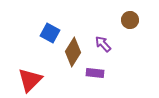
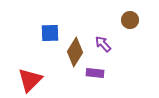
blue square: rotated 30 degrees counterclockwise
brown diamond: moved 2 px right
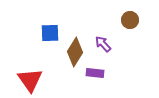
red triangle: rotated 20 degrees counterclockwise
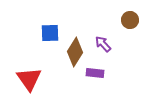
red triangle: moved 1 px left, 1 px up
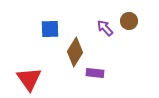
brown circle: moved 1 px left, 1 px down
blue square: moved 4 px up
purple arrow: moved 2 px right, 16 px up
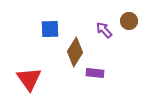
purple arrow: moved 1 px left, 2 px down
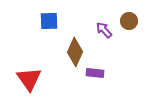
blue square: moved 1 px left, 8 px up
brown diamond: rotated 8 degrees counterclockwise
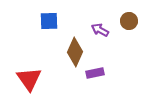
purple arrow: moved 4 px left; rotated 18 degrees counterclockwise
purple rectangle: rotated 18 degrees counterclockwise
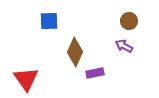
purple arrow: moved 24 px right, 16 px down
red triangle: moved 3 px left
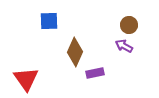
brown circle: moved 4 px down
